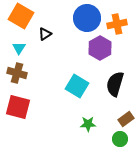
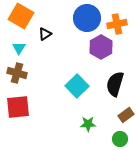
purple hexagon: moved 1 px right, 1 px up
cyan square: rotated 15 degrees clockwise
red square: rotated 20 degrees counterclockwise
brown rectangle: moved 4 px up
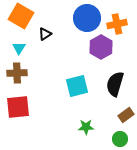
brown cross: rotated 18 degrees counterclockwise
cyan square: rotated 30 degrees clockwise
green star: moved 2 px left, 3 px down
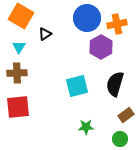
cyan triangle: moved 1 px up
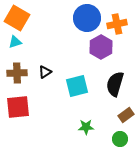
orange square: moved 4 px left, 2 px down
black triangle: moved 38 px down
cyan triangle: moved 4 px left, 5 px up; rotated 40 degrees clockwise
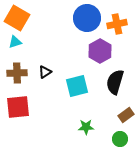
purple hexagon: moved 1 px left, 4 px down
black semicircle: moved 2 px up
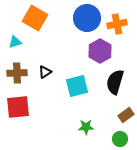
orange square: moved 18 px right
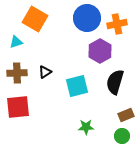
orange square: moved 1 px down
cyan triangle: moved 1 px right
brown rectangle: rotated 14 degrees clockwise
green circle: moved 2 px right, 3 px up
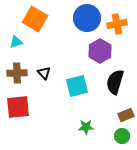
black triangle: moved 1 px left, 1 px down; rotated 40 degrees counterclockwise
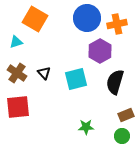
brown cross: rotated 36 degrees clockwise
cyan square: moved 1 px left, 7 px up
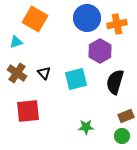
red square: moved 10 px right, 4 px down
brown rectangle: moved 1 px down
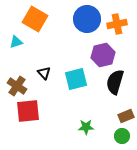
blue circle: moved 1 px down
purple hexagon: moved 3 px right, 4 px down; rotated 15 degrees clockwise
brown cross: moved 13 px down
